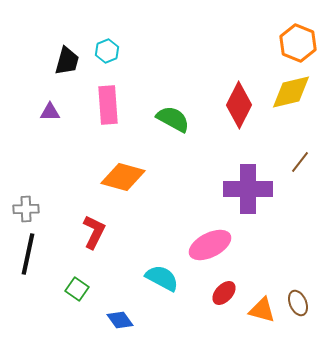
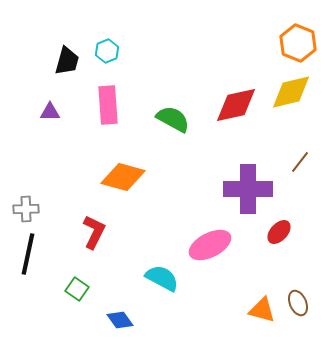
red diamond: moved 3 px left; rotated 51 degrees clockwise
red ellipse: moved 55 px right, 61 px up
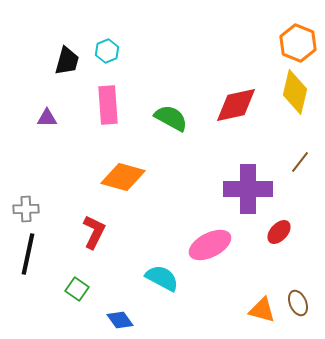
yellow diamond: moved 4 px right; rotated 63 degrees counterclockwise
purple triangle: moved 3 px left, 6 px down
green semicircle: moved 2 px left, 1 px up
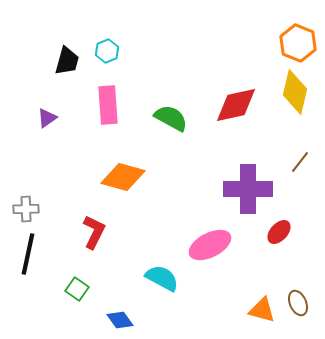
purple triangle: rotated 35 degrees counterclockwise
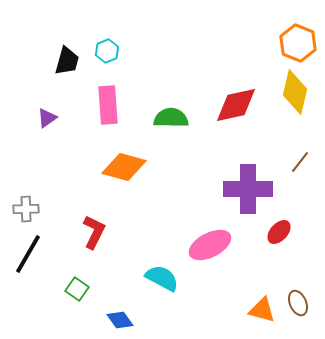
green semicircle: rotated 28 degrees counterclockwise
orange diamond: moved 1 px right, 10 px up
black line: rotated 18 degrees clockwise
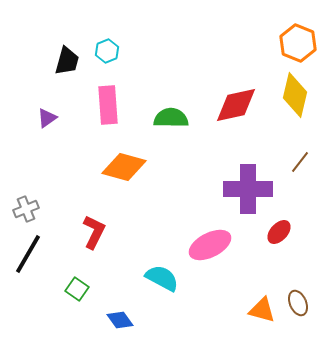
yellow diamond: moved 3 px down
gray cross: rotated 20 degrees counterclockwise
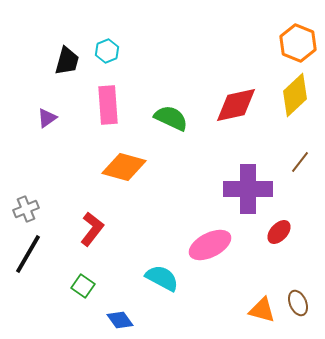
yellow diamond: rotated 33 degrees clockwise
green semicircle: rotated 24 degrees clockwise
red L-shape: moved 2 px left, 3 px up; rotated 12 degrees clockwise
green square: moved 6 px right, 3 px up
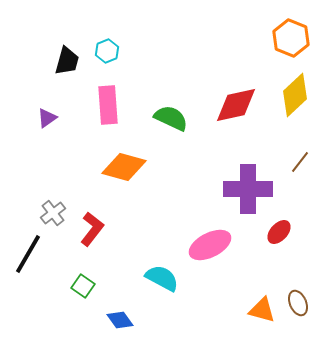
orange hexagon: moved 7 px left, 5 px up
gray cross: moved 27 px right, 4 px down; rotated 15 degrees counterclockwise
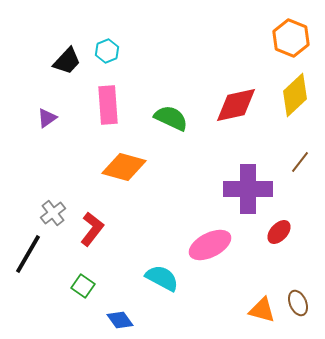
black trapezoid: rotated 28 degrees clockwise
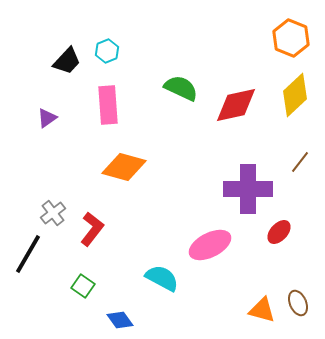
green semicircle: moved 10 px right, 30 px up
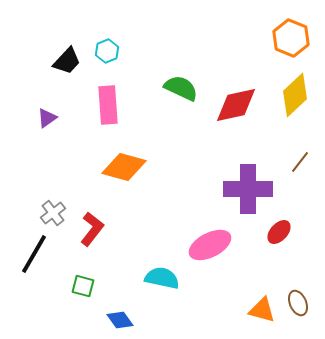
black line: moved 6 px right
cyan semicircle: rotated 16 degrees counterclockwise
green square: rotated 20 degrees counterclockwise
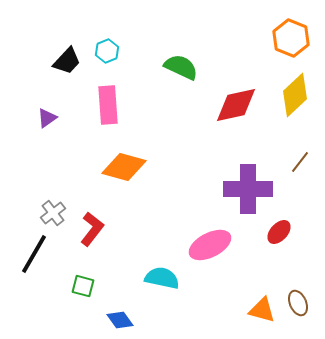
green semicircle: moved 21 px up
